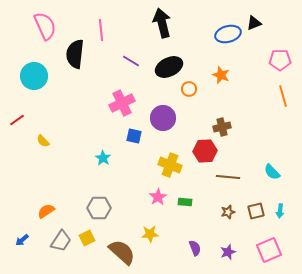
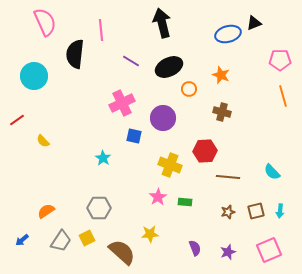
pink semicircle: moved 4 px up
brown cross: moved 15 px up; rotated 30 degrees clockwise
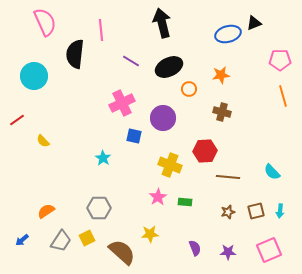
orange star: rotated 30 degrees counterclockwise
purple star: rotated 21 degrees clockwise
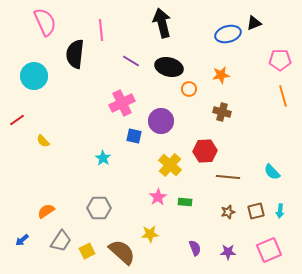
black ellipse: rotated 40 degrees clockwise
purple circle: moved 2 px left, 3 px down
yellow cross: rotated 20 degrees clockwise
yellow square: moved 13 px down
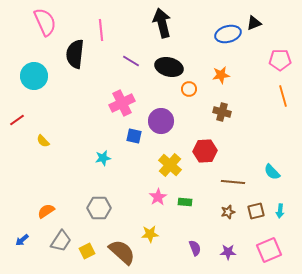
cyan star: rotated 28 degrees clockwise
brown line: moved 5 px right, 5 px down
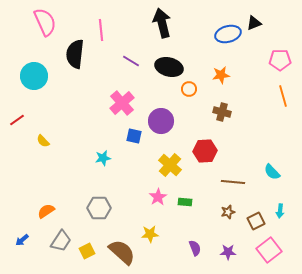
pink cross: rotated 15 degrees counterclockwise
brown square: moved 10 px down; rotated 12 degrees counterclockwise
pink square: rotated 15 degrees counterclockwise
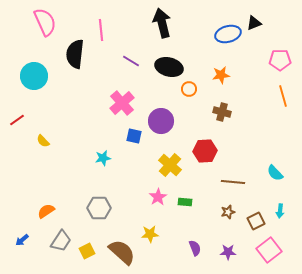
cyan semicircle: moved 3 px right, 1 px down
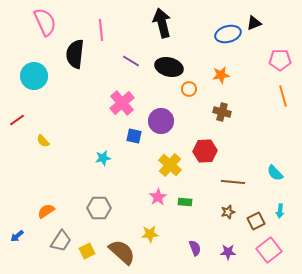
blue arrow: moved 5 px left, 4 px up
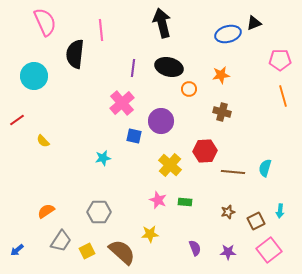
purple line: moved 2 px right, 7 px down; rotated 66 degrees clockwise
cyan semicircle: moved 10 px left, 5 px up; rotated 60 degrees clockwise
brown line: moved 10 px up
pink star: moved 3 px down; rotated 18 degrees counterclockwise
gray hexagon: moved 4 px down
blue arrow: moved 14 px down
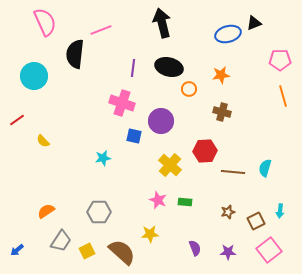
pink line: rotated 75 degrees clockwise
pink cross: rotated 30 degrees counterclockwise
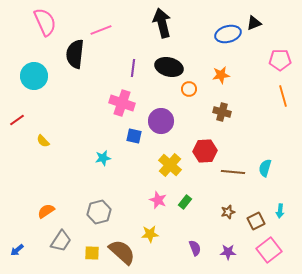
green rectangle: rotated 56 degrees counterclockwise
gray hexagon: rotated 15 degrees counterclockwise
yellow square: moved 5 px right, 2 px down; rotated 28 degrees clockwise
